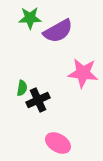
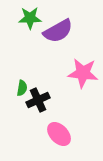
pink ellipse: moved 1 px right, 9 px up; rotated 15 degrees clockwise
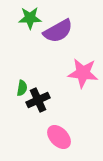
pink ellipse: moved 3 px down
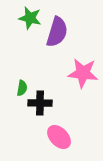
green star: rotated 15 degrees clockwise
purple semicircle: moved 1 px left, 1 px down; rotated 44 degrees counterclockwise
black cross: moved 2 px right, 3 px down; rotated 25 degrees clockwise
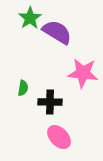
green star: rotated 25 degrees clockwise
purple semicircle: rotated 76 degrees counterclockwise
green semicircle: moved 1 px right
black cross: moved 10 px right, 1 px up
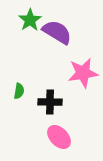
green star: moved 2 px down
pink star: rotated 16 degrees counterclockwise
green semicircle: moved 4 px left, 3 px down
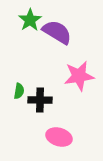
pink star: moved 4 px left, 3 px down
black cross: moved 10 px left, 2 px up
pink ellipse: rotated 30 degrees counterclockwise
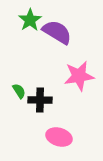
green semicircle: rotated 42 degrees counterclockwise
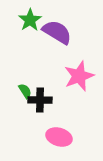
pink star: rotated 12 degrees counterclockwise
green semicircle: moved 6 px right
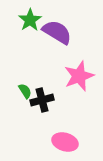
black cross: moved 2 px right; rotated 15 degrees counterclockwise
pink ellipse: moved 6 px right, 5 px down
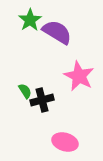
pink star: rotated 24 degrees counterclockwise
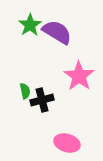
green star: moved 5 px down
pink star: rotated 8 degrees clockwise
green semicircle: rotated 21 degrees clockwise
pink ellipse: moved 2 px right, 1 px down
